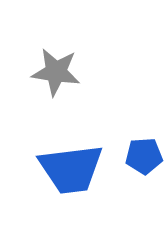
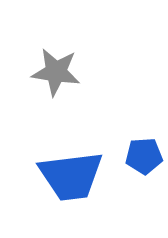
blue trapezoid: moved 7 px down
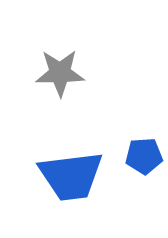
gray star: moved 4 px right, 1 px down; rotated 9 degrees counterclockwise
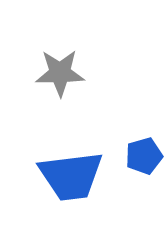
blue pentagon: rotated 12 degrees counterclockwise
